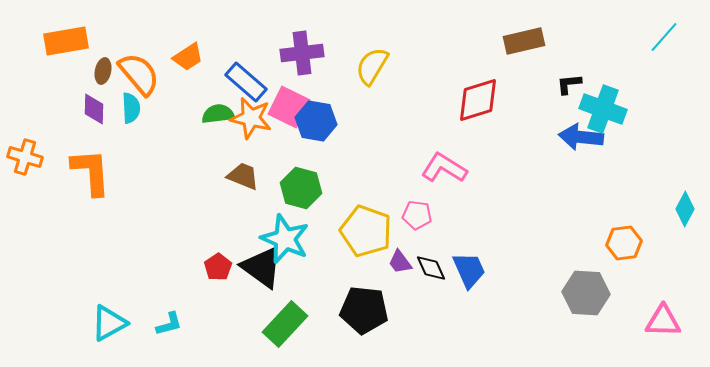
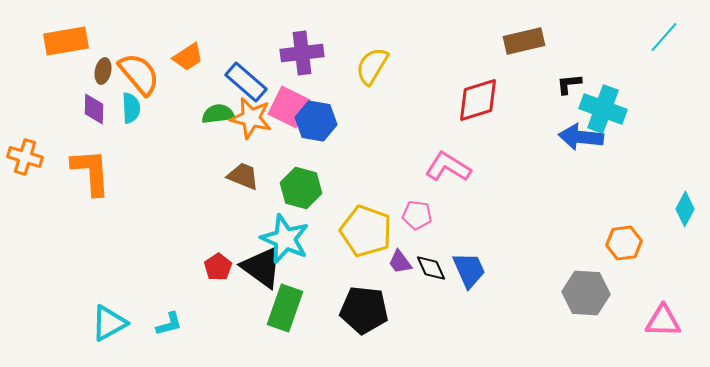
pink L-shape: moved 4 px right, 1 px up
green rectangle: moved 16 px up; rotated 24 degrees counterclockwise
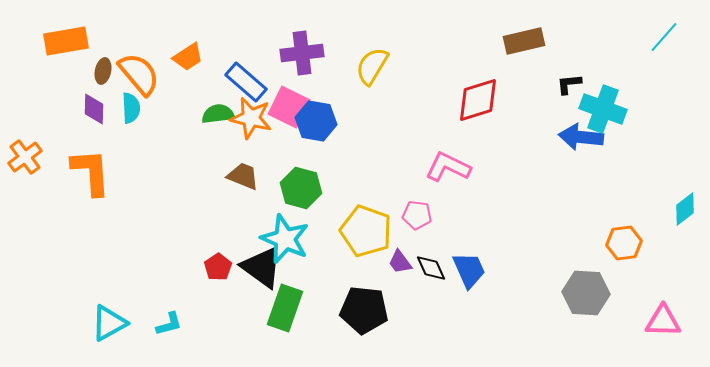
orange cross: rotated 36 degrees clockwise
pink L-shape: rotated 6 degrees counterclockwise
cyan diamond: rotated 24 degrees clockwise
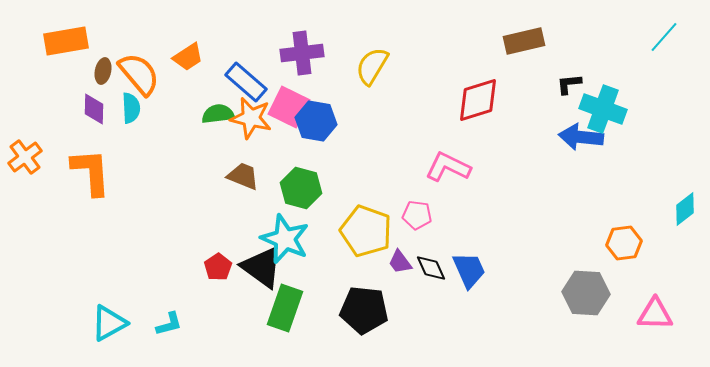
pink triangle: moved 8 px left, 7 px up
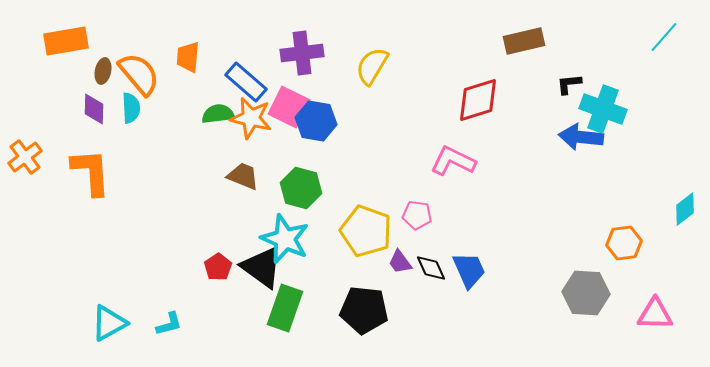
orange trapezoid: rotated 128 degrees clockwise
pink L-shape: moved 5 px right, 6 px up
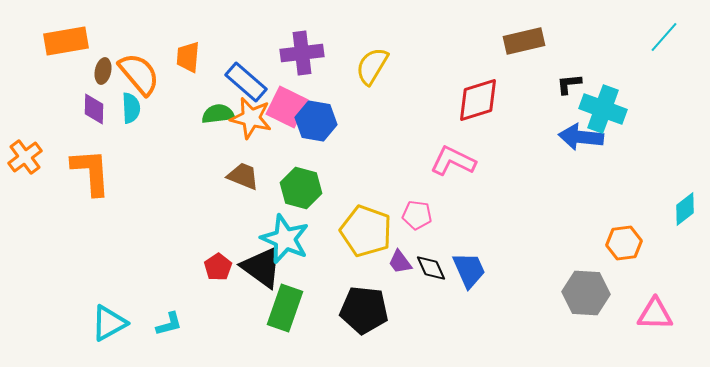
pink square: moved 2 px left
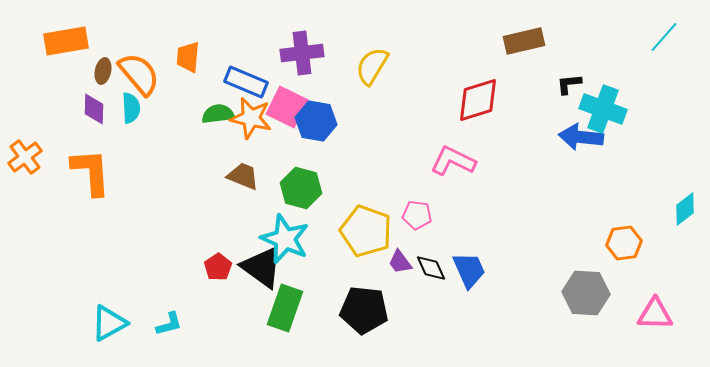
blue rectangle: rotated 18 degrees counterclockwise
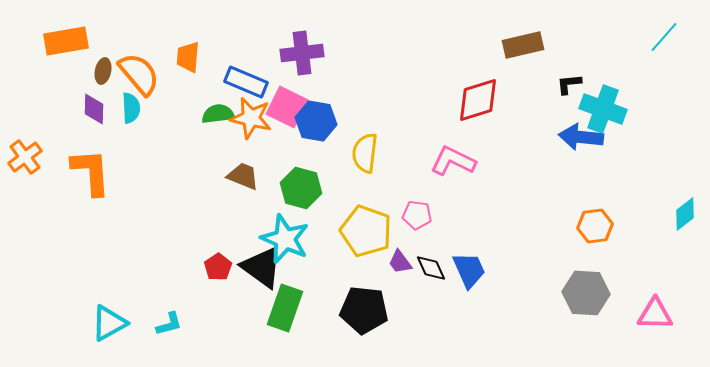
brown rectangle: moved 1 px left, 4 px down
yellow semicircle: moved 7 px left, 87 px down; rotated 24 degrees counterclockwise
cyan diamond: moved 5 px down
orange hexagon: moved 29 px left, 17 px up
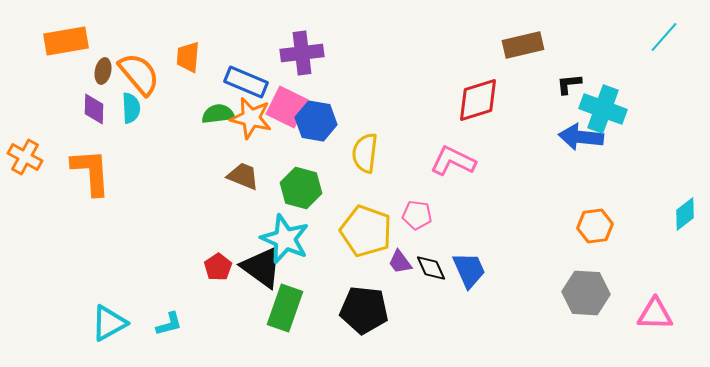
orange cross: rotated 24 degrees counterclockwise
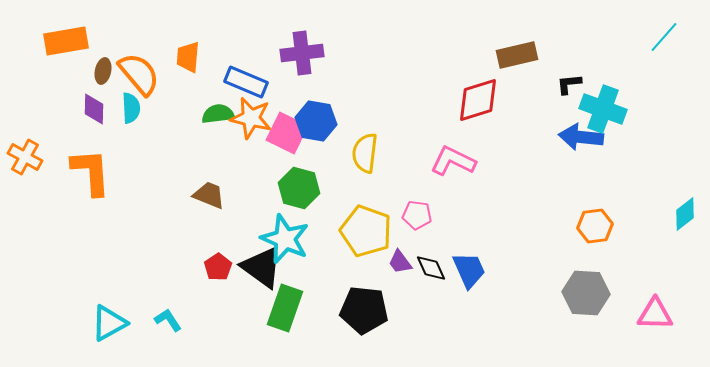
brown rectangle: moved 6 px left, 10 px down
pink square: moved 26 px down
brown trapezoid: moved 34 px left, 19 px down
green hexagon: moved 2 px left
cyan L-shape: moved 1 px left, 4 px up; rotated 108 degrees counterclockwise
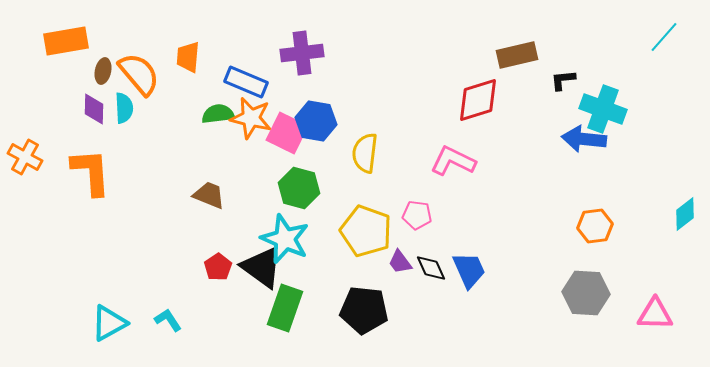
black L-shape: moved 6 px left, 4 px up
cyan semicircle: moved 7 px left
blue arrow: moved 3 px right, 2 px down
